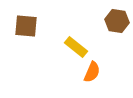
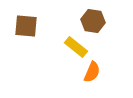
brown hexagon: moved 24 px left
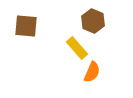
brown hexagon: rotated 15 degrees clockwise
yellow rectangle: moved 1 px right, 1 px down; rotated 10 degrees clockwise
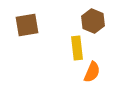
brown square: moved 1 px right, 1 px up; rotated 15 degrees counterclockwise
yellow rectangle: rotated 35 degrees clockwise
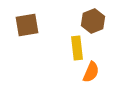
brown hexagon: rotated 15 degrees clockwise
orange semicircle: moved 1 px left
